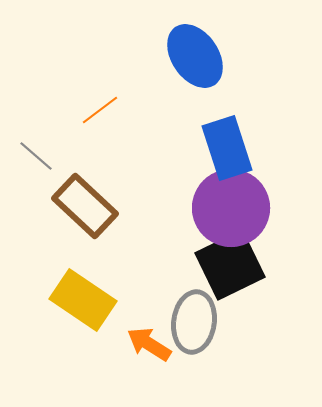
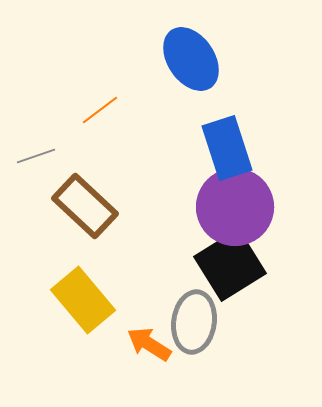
blue ellipse: moved 4 px left, 3 px down
gray line: rotated 60 degrees counterclockwise
purple circle: moved 4 px right, 1 px up
black square: rotated 6 degrees counterclockwise
yellow rectangle: rotated 16 degrees clockwise
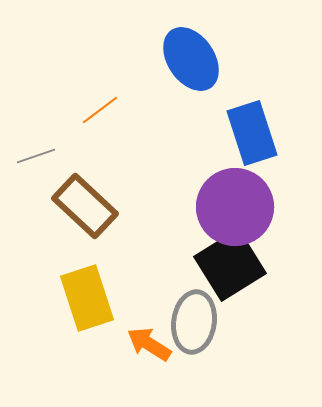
blue rectangle: moved 25 px right, 15 px up
yellow rectangle: moved 4 px right, 2 px up; rotated 22 degrees clockwise
